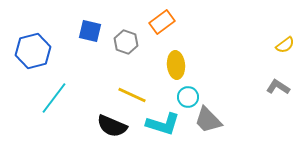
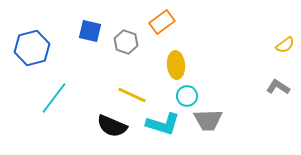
blue hexagon: moved 1 px left, 3 px up
cyan circle: moved 1 px left, 1 px up
gray trapezoid: rotated 48 degrees counterclockwise
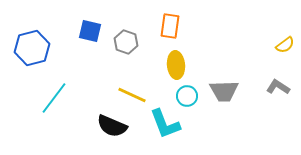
orange rectangle: moved 8 px right, 4 px down; rotated 45 degrees counterclockwise
gray trapezoid: moved 16 px right, 29 px up
cyan L-shape: moved 2 px right; rotated 52 degrees clockwise
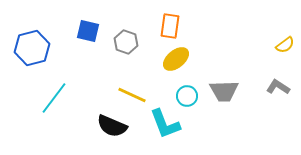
blue square: moved 2 px left
yellow ellipse: moved 6 px up; rotated 56 degrees clockwise
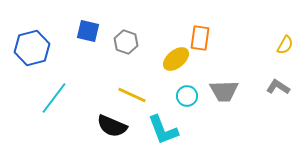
orange rectangle: moved 30 px right, 12 px down
yellow semicircle: rotated 24 degrees counterclockwise
cyan L-shape: moved 2 px left, 6 px down
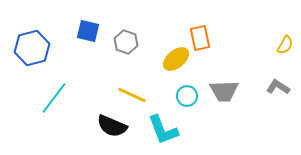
orange rectangle: rotated 20 degrees counterclockwise
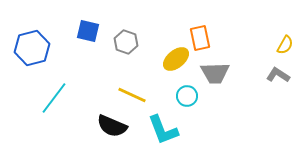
gray L-shape: moved 12 px up
gray trapezoid: moved 9 px left, 18 px up
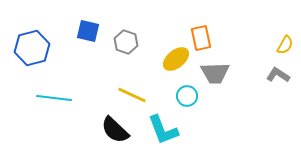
orange rectangle: moved 1 px right
cyan line: rotated 60 degrees clockwise
black semicircle: moved 3 px right, 4 px down; rotated 20 degrees clockwise
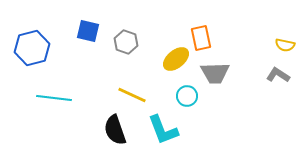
yellow semicircle: rotated 72 degrees clockwise
black semicircle: rotated 28 degrees clockwise
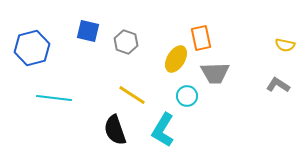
yellow ellipse: rotated 20 degrees counterclockwise
gray L-shape: moved 10 px down
yellow line: rotated 8 degrees clockwise
cyan L-shape: rotated 52 degrees clockwise
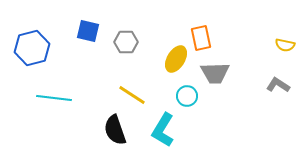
gray hexagon: rotated 20 degrees counterclockwise
